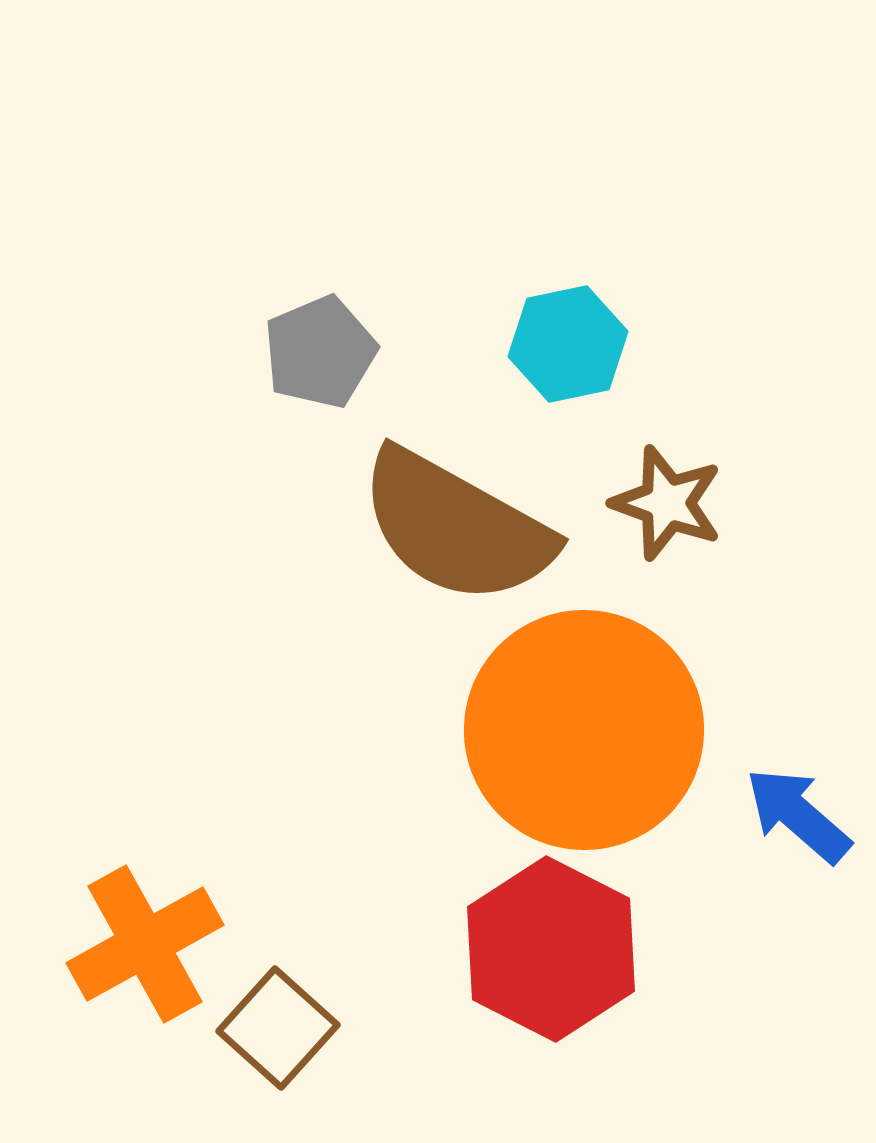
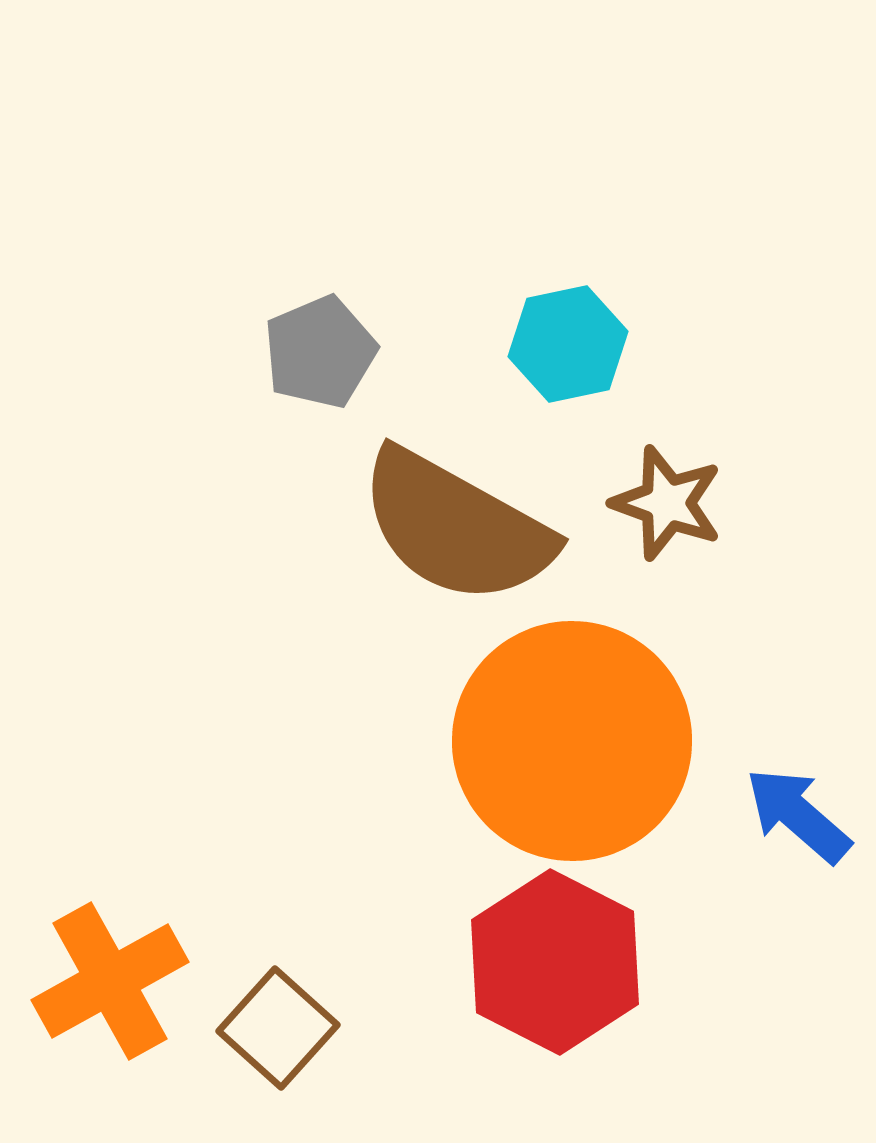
orange circle: moved 12 px left, 11 px down
orange cross: moved 35 px left, 37 px down
red hexagon: moved 4 px right, 13 px down
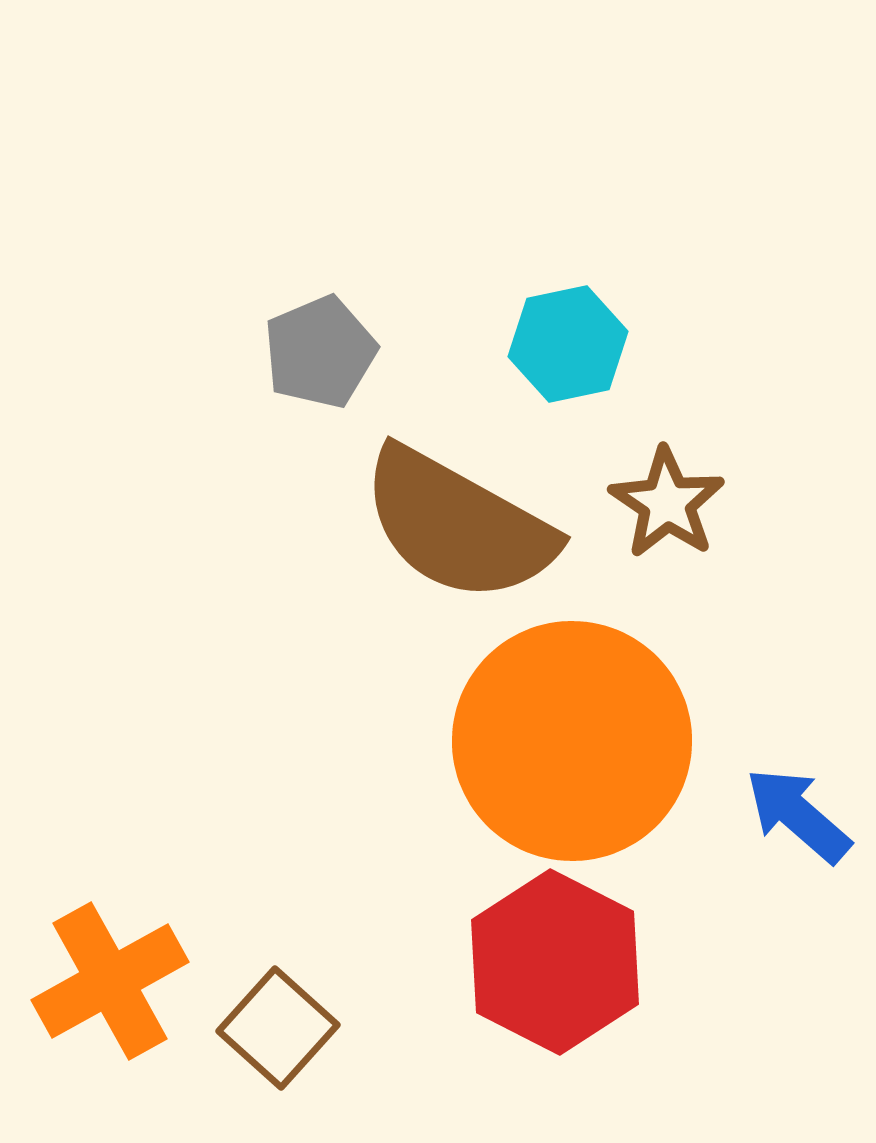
brown star: rotated 14 degrees clockwise
brown semicircle: moved 2 px right, 2 px up
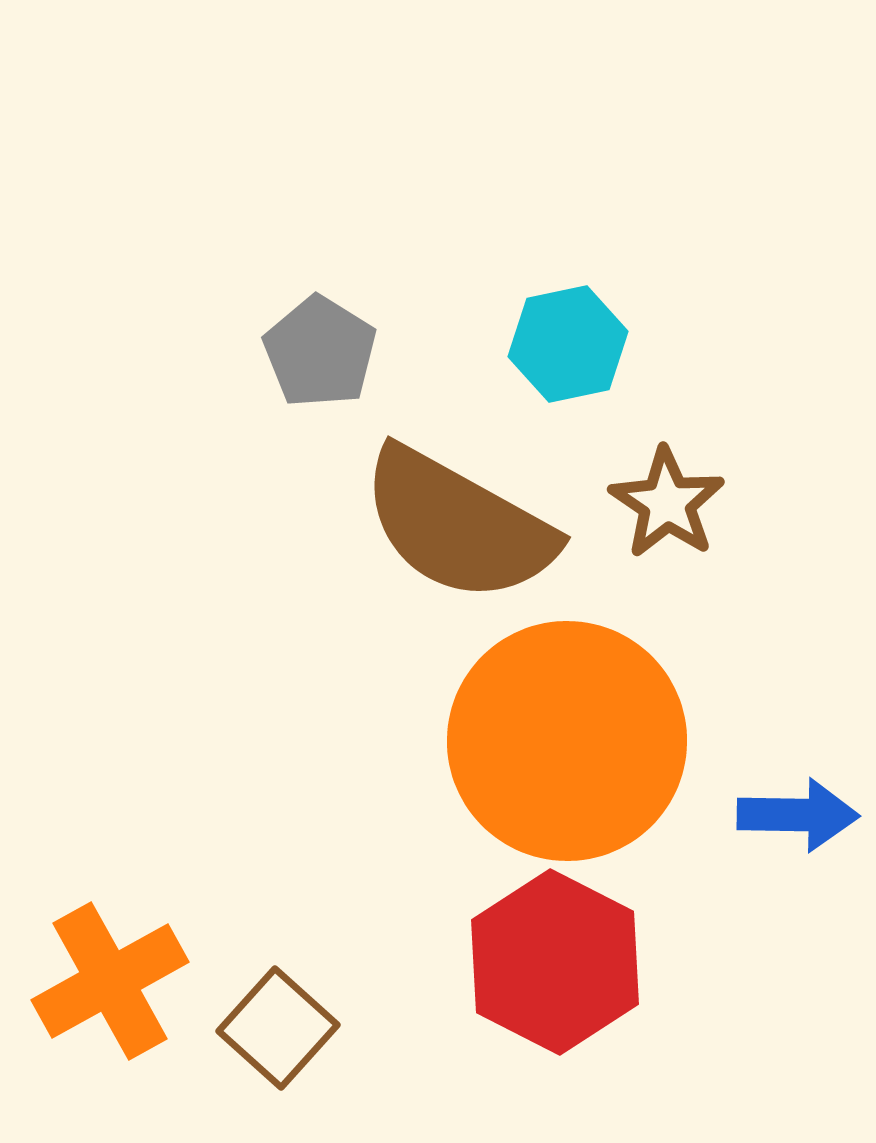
gray pentagon: rotated 17 degrees counterclockwise
orange circle: moved 5 px left
blue arrow: rotated 140 degrees clockwise
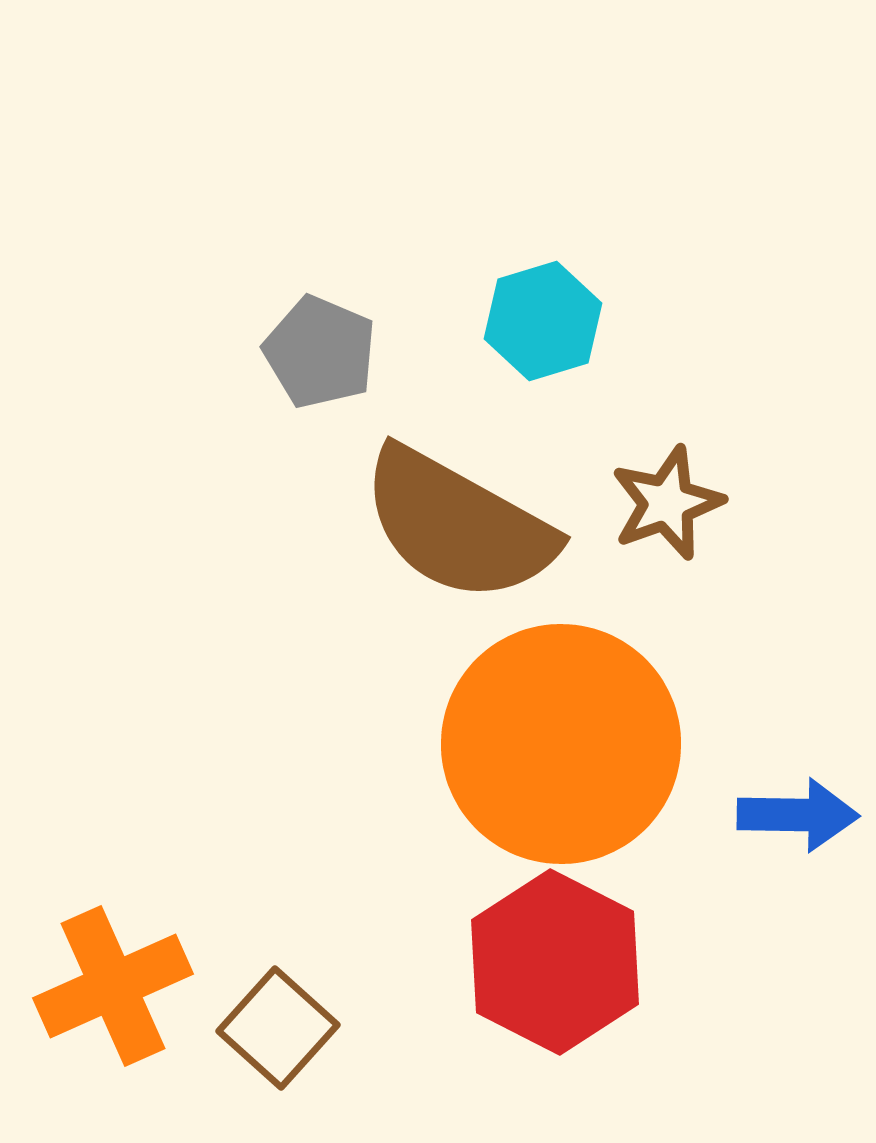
cyan hexagon: moved 25 px left, 23 px up; rotated 5 degrees counterclockwise
gray pentagon: rotated 9 degrees counterclockwise
brown star: rotated 18 degrees clockwise
orange circle: moved 6 px left, 3 px down
orange cross: moved 3 px right, 5 px down; rotated 5 degrees clockwise
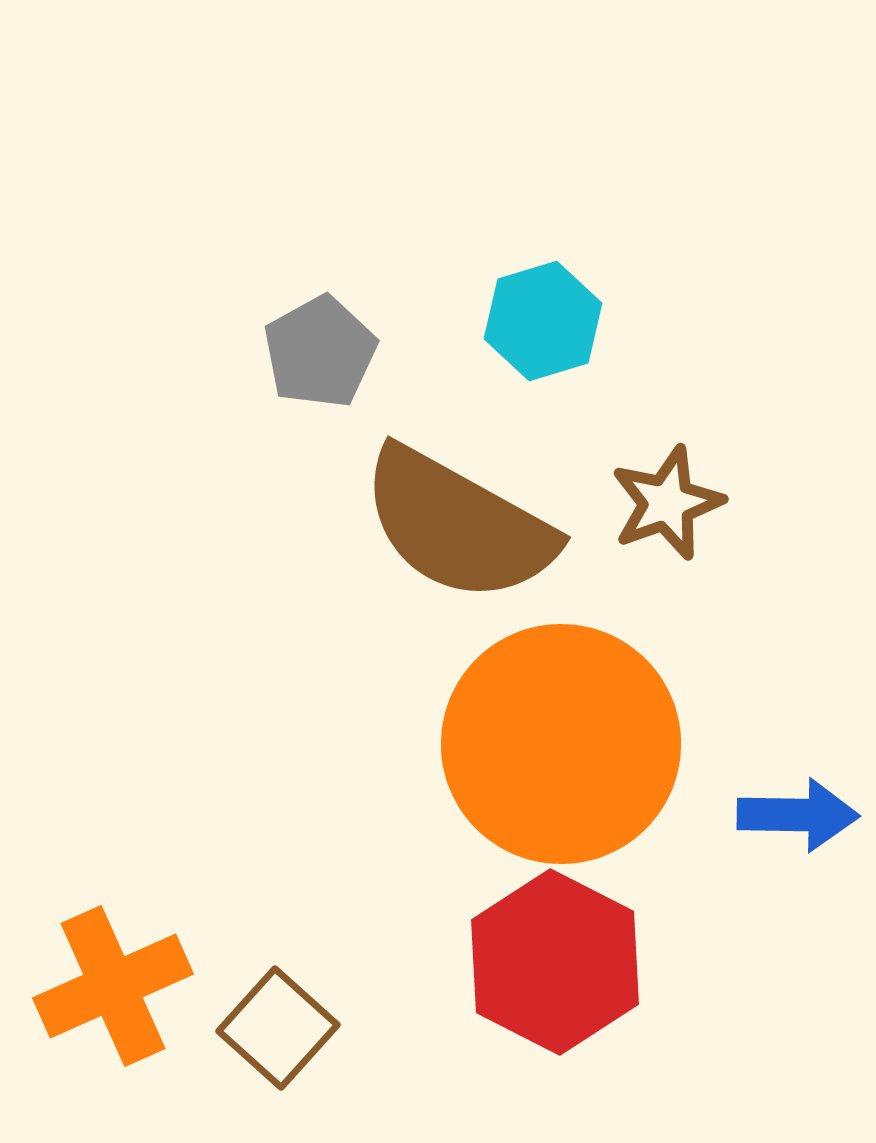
gray pentagon: rotated 20 degrees clockwise
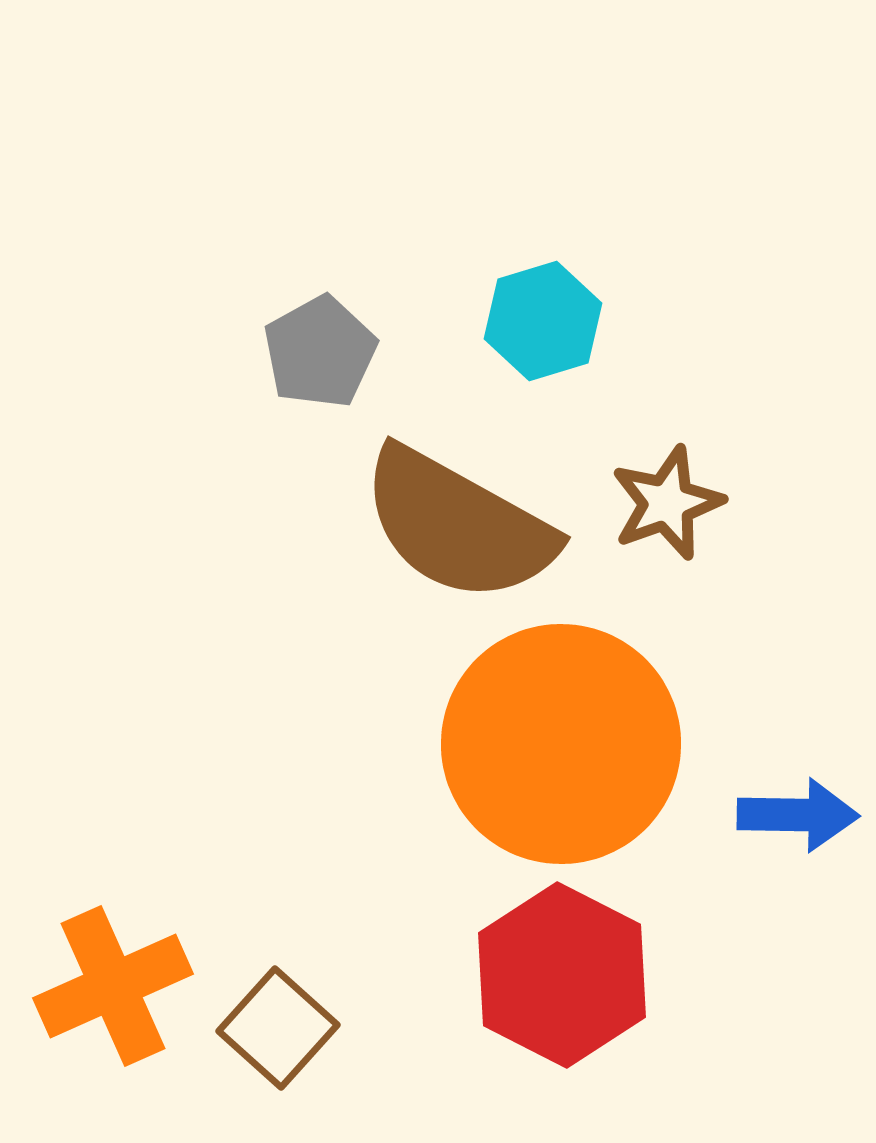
red hexagon: moved 7 px right, 13 px down
